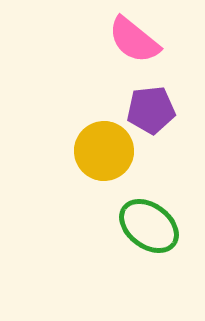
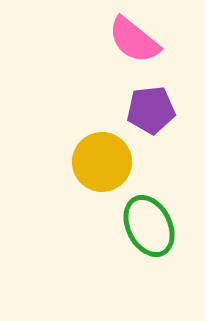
yellow circle: moved 2 px left, 11 px down
green ellipse: rotated 26 degrees clockwise
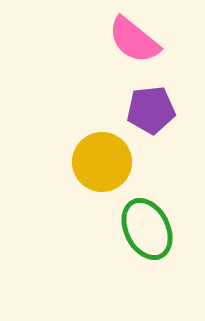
green ellipse: moved 2 px left, 3 px down
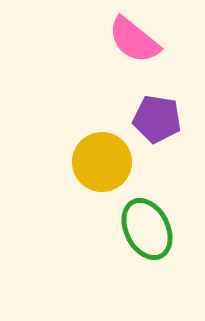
purple pentagon: moved 6 px right, 9 px down; rotated 15 degrees clockwise
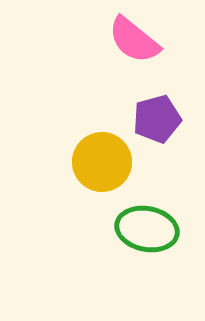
purple pentagon: rotated 24 degrees counterclockwise
green ellipse: rotated 52 degrees counterclockwise
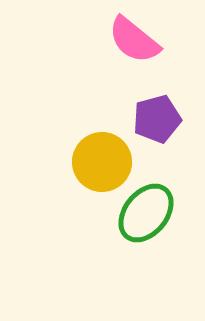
green ellipse: moved 1 px left, 16 px up; rotated 62 degrees counterclockwise
